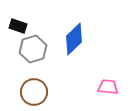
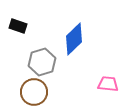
gray hexagon: moved 9 px right, 13 px down
pink trapezoid: moved 3 px up
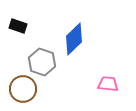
gray hexagon: rotated 24 degrees counterclockwise
brown circle: moved 11 px left, 3 px up
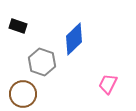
pink trapezoid: rotated 70 degrees counterclockwise
brown circle: moved 5 px down
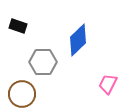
blue diamond: moved 4 px right, 1 px down
gray hexagon: moved 1 px right; rotated 20 degrees counterclockwise
brown circle: moved 1 px left
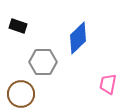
blue diamond: moved 2 px up
pink trapezoid: rotated 15 degrees counterclockwise
brown circle: moved 1 px left
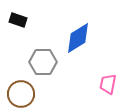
black rectangle: moved 6 px up
blue diamond: rotated 12 degrees clockwise
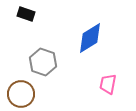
black rectangle: moved 8 px right, 6 px up
blue diamond: moved 12 px right
gray hexagon: rotated 20 degrees clockwise
